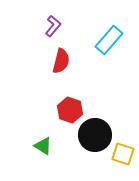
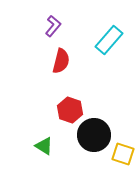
black circle: moved 1 px left
green triangle: moved 1 px right
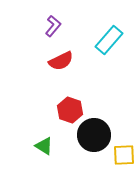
red semicircle: rotated 50 degrees clockwise
yellow square: moved 1 px right, 1 px down; rotated 20 degrees counterclockwise
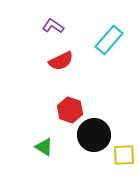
purple L-shape: rotated 95 degrees counterclockwise
green triangle: moved 1 px down
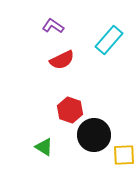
red semicircle: moved 1 px right, 1 px up
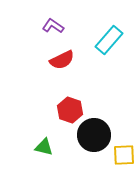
green triangle: rotated 18 degrees counterclockwise
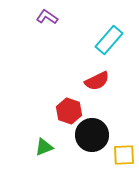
purple L-shape: moved 6 px left, 9 px up
red semicircle: moved 35 px right, 21 px down
red hexagon: moved 1 px left, 1 px down
black circle: moved 2 px left
green triangle: rotated 36 degrees counterclockwise
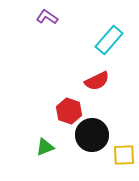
green triangle: moved 1 px right
